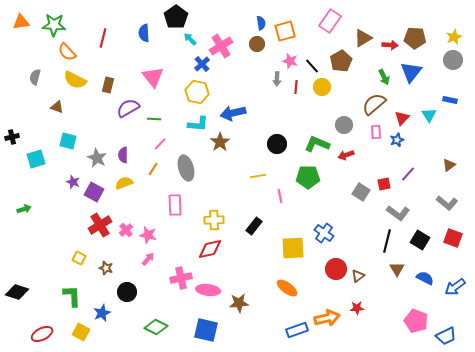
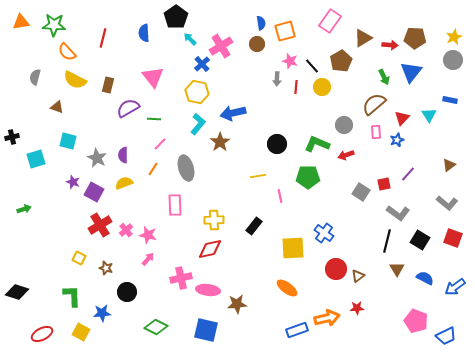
cyan L-shape at (198, 124): rotated 55 degrees counterclockwise
brown star at (239, 303): moved 2 px left, 1 px down
blue star at (102, 313): rotated 18 degrees clockwise
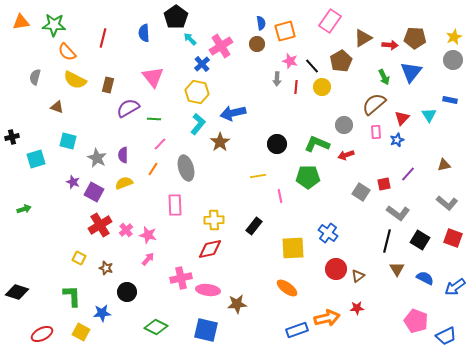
brown triangle at (449, 165): moved 5 px left; rotated 24 degrees clockwise
blue cross at (324, 233): moved 4 px right
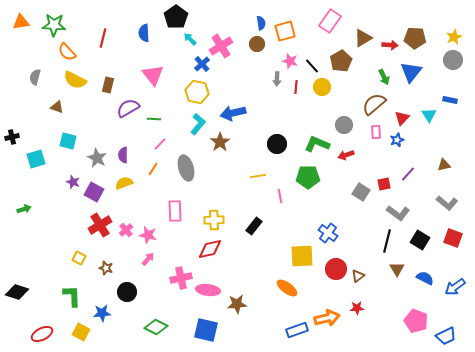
pink triangle at (153, 77): moved 2 px up
pink rectangle at (175, 205): moved 6 px down
yellow square at (293, 248): moved 9 px right, 8 px down
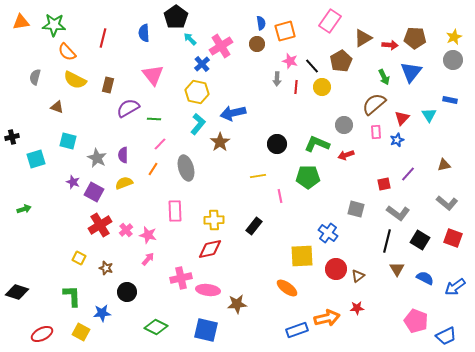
gray square at (361, 192): moved 5 px left, 17 px down; rotated 18 degrees counterclockwise
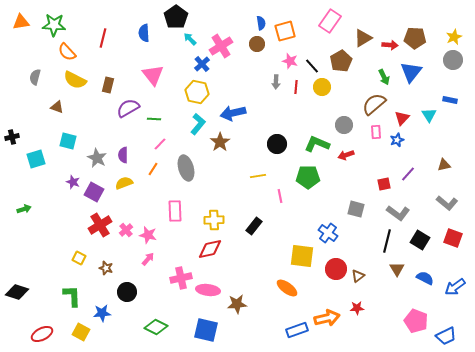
gray arrow at (277, 79): moved 1 px left, 3 px down
yellow square at (302, 256): rotated 10 degrees clockwise
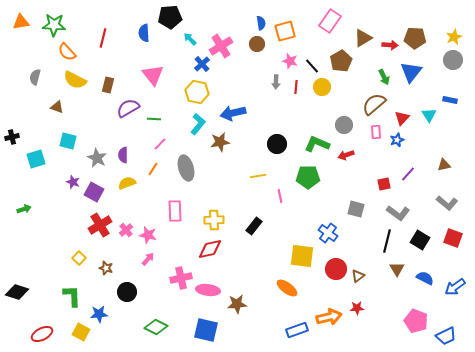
black pentagon at (176, 17): moved 6 px left; rotated 30 degrees clockwise
brown star at (220, 142): rotated 24 degrees clockwise
yellow semicircle at (124, 183): moved 3 px right
yellow square at (79, 258): rotated 16 degrees clockwise
blue star at (102, 313): moved 3 px left, 1 px down
orange arrow at (327, 318): moved 2 px right, 1 px up
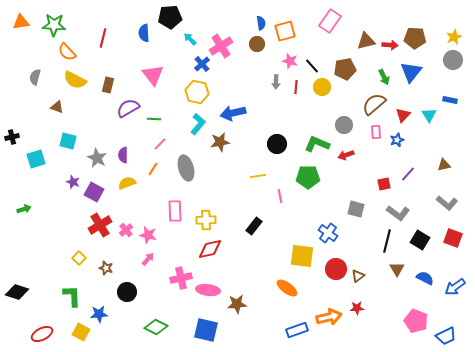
brown triangle at (363, 38): moved 3 px right, 3 px down; rotated 18 degrees clockwise
brown pentagon at (341, 61): moved 4 px right, 8 px down; rotated 20 degrees clockwise
red triangle at (402, 118): moved 1 px right, 3 px up
yellow cross at (214, 220): moved 8 px left
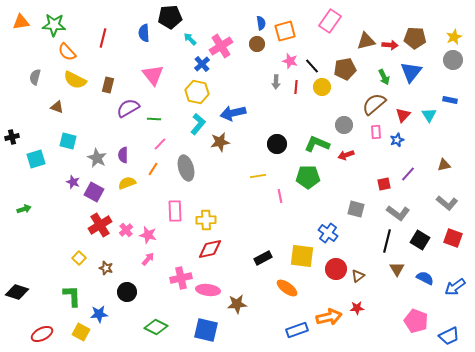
black rectangle at (254, 226): moved 9 px right, 32 px down; rotated 24 degrees clockwise
blue trapezoid at (446, 336): moved 3 px right
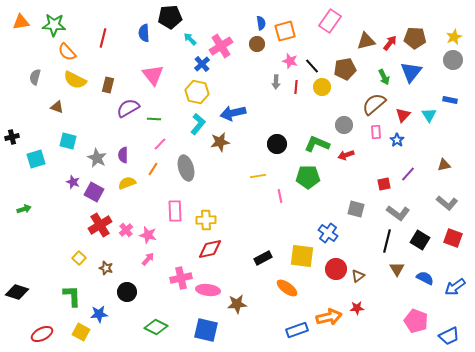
red arrow at (390, 45): moved 2 px up; rotated 56 degrees counterclockwise
blue star at (397, 140): rotated 16 degrees counterclockwise
